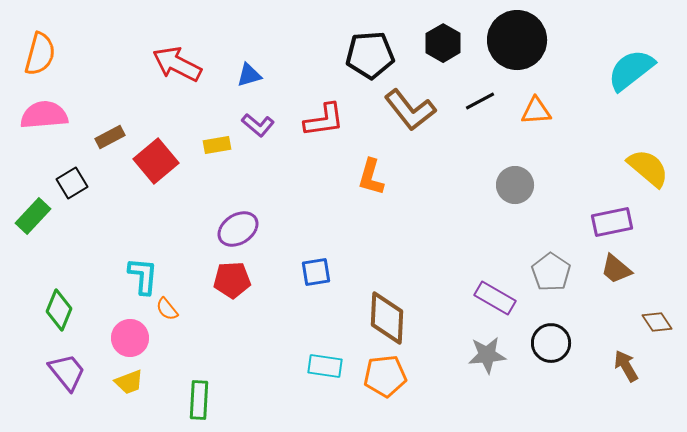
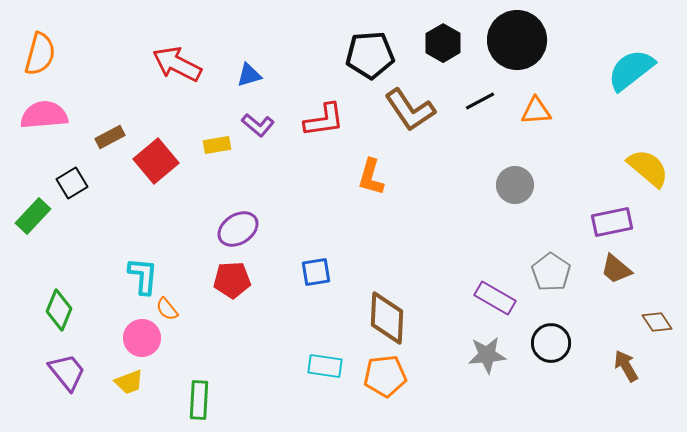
brown L-shape at (410, 110): rotated 4 degrees clockwise
pink circle at (130, 338): moved 12 px right
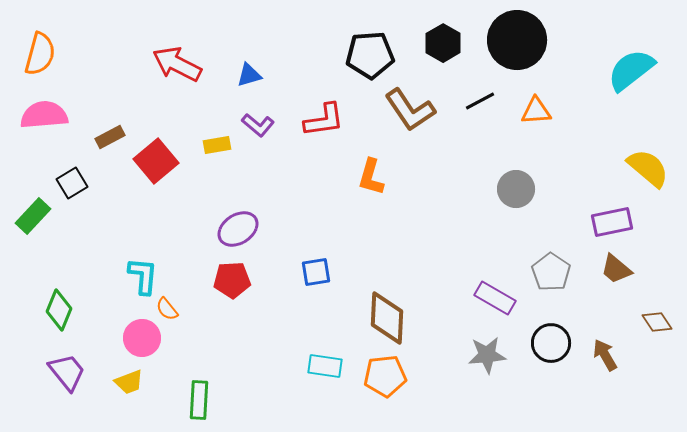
gray circle at (515, 185): moved 1 px right, 4 px down
brown arrow at (626, 366): moved 21 px left, 11 px up
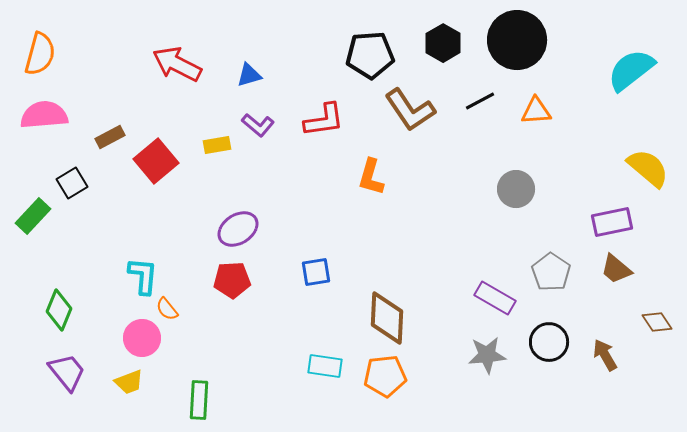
black circle at (551, 343): moved 2 px left, 1 px up
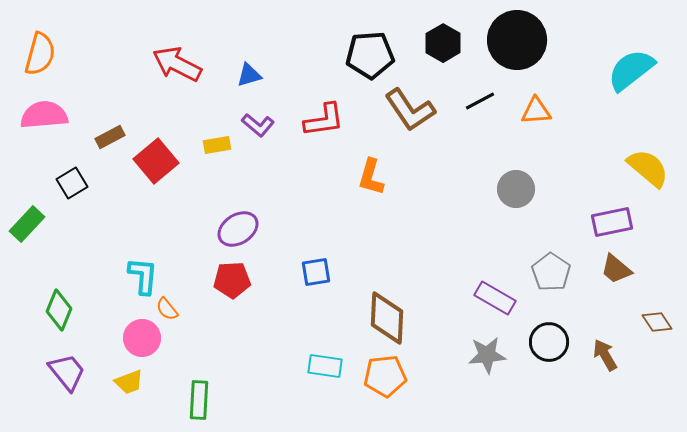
green rectangle at (33, 216): moved 6 px left, 8 px down
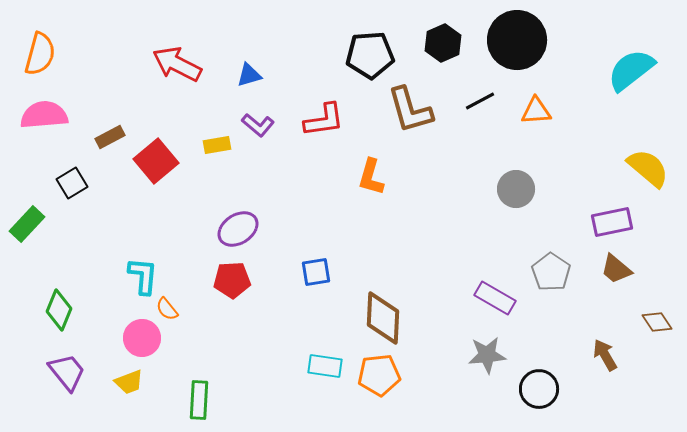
black hexagon at (443, 43): rotated 6 degrees clockwise
brown L-shape at (410, 110): rotated 18 degrees clockwise
brown diamond at (387, 318): moved 4 px left
black circle at (549, 342): moved 10 px left, 47 px down
orange pentagon at (385, 376): moved 6 px left, 1 px up
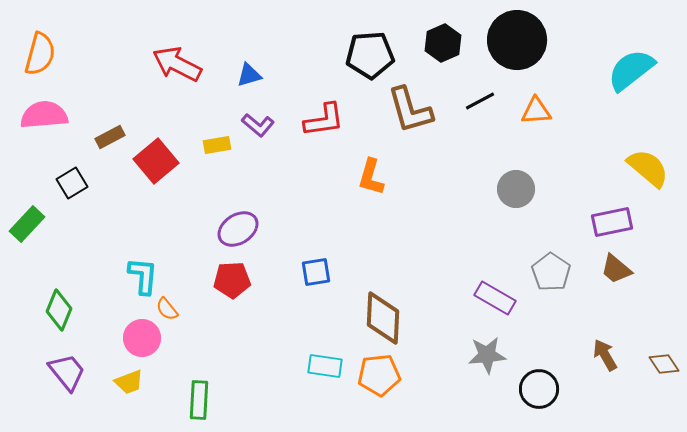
brown diamond at (657, 322): moved 7 px right, 42 px down
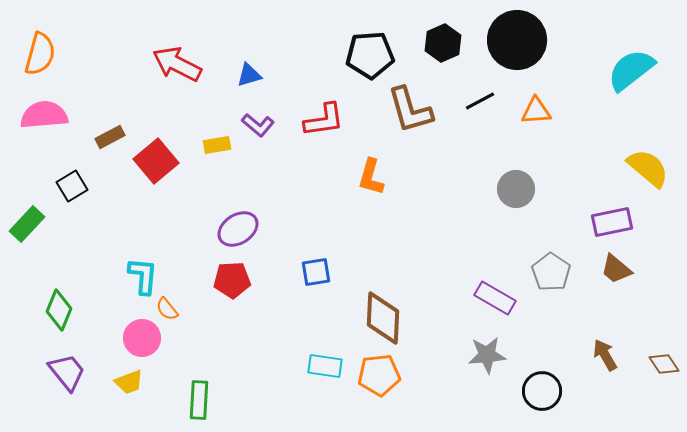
black square at (72, 183): moved 3 px down
black circle at (539, 389): moved 3 px right, 2 px down
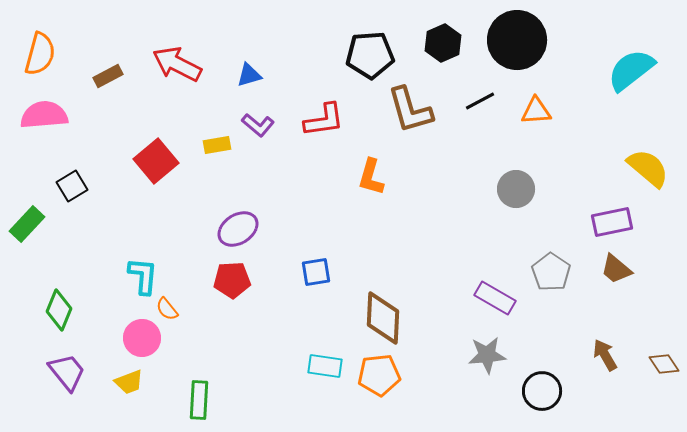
brown rectangle at (110, 137): moved 2 px left, 61 px up
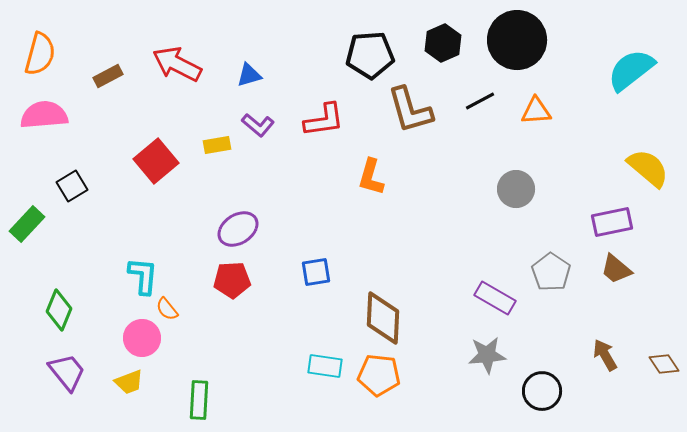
orange pentagon at (379, 375): rotated 12 degrees clockwise
